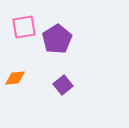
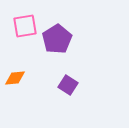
pink square: moved 1 px right, 1 px up
purple square: moved 5 px right; rotated 18 degrees counterclockwise
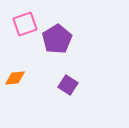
pink square: moved 2 px up; rotated 10 degrees counterclockwise
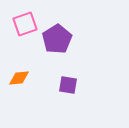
orange diamond: moved 4 px right
purple square: rotated 24 degrees counterclockwise
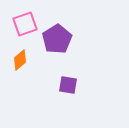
orange diamond: moved 1 px right, 18 px up; rotated 35 degrees counterclockwise
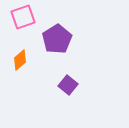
pink square: moved 2 px left, 7 px up
purple square: rotated 30 degrees clockwise
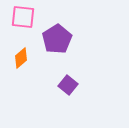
pink square: rotated 25 degrees clockwise
orange diamond: moved 1 px right, 2 px up
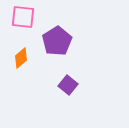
purple pentagon: moved 2 px down
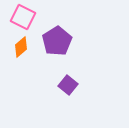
pink square: rotated 20 degrees clockwise
orange diamond: moved 11 px up
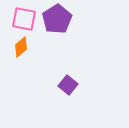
pink square: moved 1 px right, 2 px down; rotated 15 degrees counterclockwise
purple pentagon: moved 22 px up
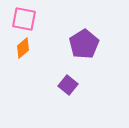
purple pentagon: moved 27 px right, 25 px down
orange diamond: moved 2 px right, 1 px down
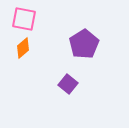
purple square: moved 1 px up
